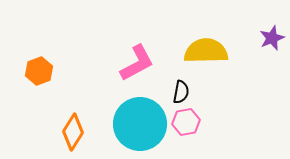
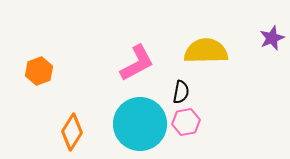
orange diamond: moved 1 px left
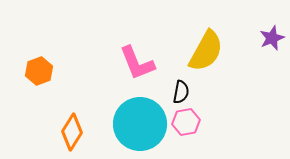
yellow semicircle: rotated 120 degrees clockwise
pink L-shape: rotated 96 degrees clockwise
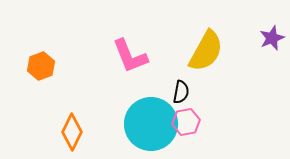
pink L-shape: moved 7 px left, 7 px up
orange hexagon: moved 2 px right, 5 px up
cyan circle: moved 11 px right
orange diamond: rotated 6 degrees counterclockwise
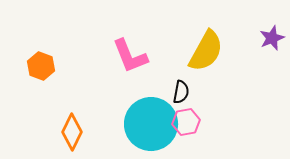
orange hexagon: rotated 20 degrees counterclockwise
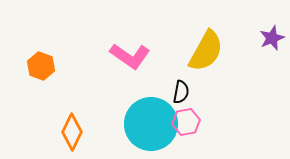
pink L-shape: rotated 33 degrees counterclockwise
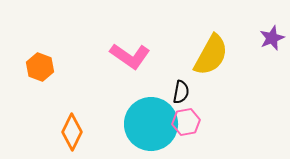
yellow semicircle: moved 5 px right, 4 px down
orange hexagon: moved 1 px left, 1 px down
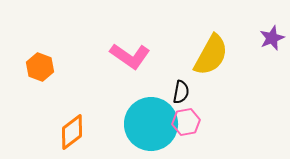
orange diamond: rotated 27 degrees clockwise
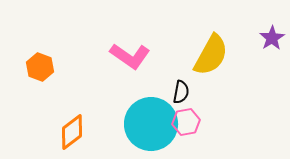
purple star: rotated 10 degrees counterclockwise
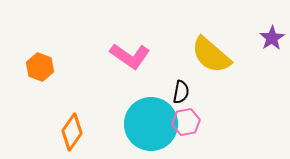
yellow semicircle: rotated 102 degrees clockwise
orange diamond: rotated 18 degrees counterclockwise
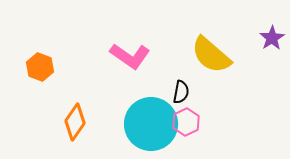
pink hexagon: rotated 16 degrees counterclockwise
orange diamond: moved 3 px right, 10 px up
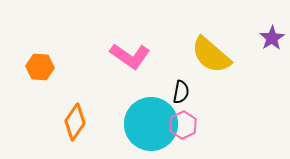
orange hexagon: rotated 16 degrees counterclockwise
pink hexagon: moved 3 px left, 3 px down
